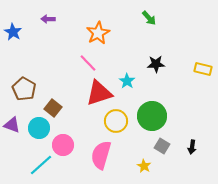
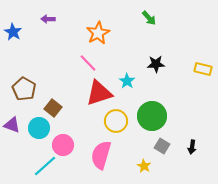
cyan line: moved 4 px right, 1 px down
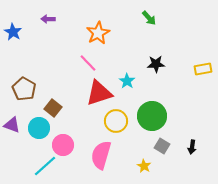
yellow rectangle: rotated 24 degrees counterclockwise
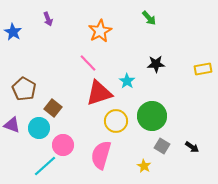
purple arrow: rotated 112 degrees counterclockwise
orange star: moved 2 px right, 2 px up
black arrow: rotated 64 degrees counterclockwise
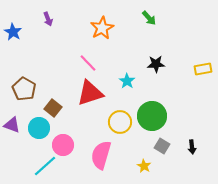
orange star: moved 2 px right, 3 px up
red triangle: moved 9 px left
yellow circle: moved 4 px right, 1 px down
black arrow: rotated 48 degrees clockwise
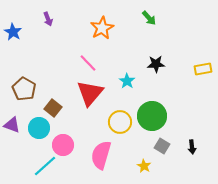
red triangle: rotated 32 degrees counterclockwise
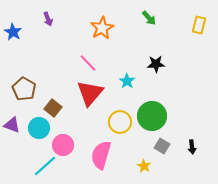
yellow rectangle: moved 4 px left, 44 px up; rotated 66 degrees counterclockwise
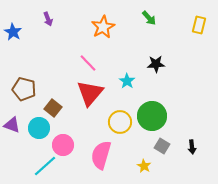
orange star: moved 1 px right, 1 px up
brown pentagon: rotated 15 degrees counterclockwise
